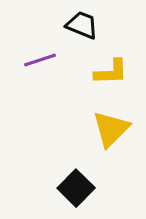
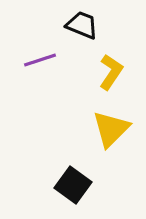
yellow L-shape: rotated 54 degrees counterclockwise
black square: moved 3 px left, 3 px up; rotated 9 degrees counterclockwise
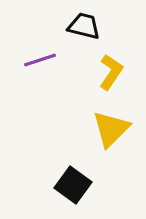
black trapezoid: moved 2 px right, 1 px down; rotated 8 degrees counterclockwise
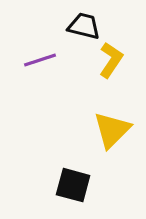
yellow L-shape: moved 12 px up
yellow triangle: moved 1 px right, 1 px down
black square: rotated 21 degrees counterclockwise
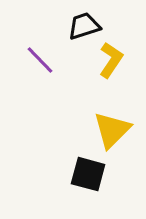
black trapezoid: rotated 32 degrees counterclockwise
purple line: rotated 64 degrees clockwise
black square: moved 15 px right, 11 px up
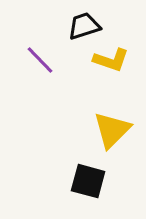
yellow L-shape: rotated 75 degrees clockwise
black square: moved 7 px down
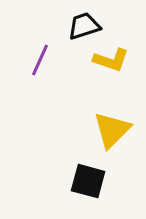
purple line: rotated 68 degrees clockwise
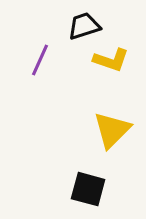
black square: moved 8 px down
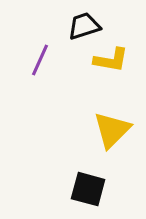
yellow L-shape: rotated 9 degrees counterclockwise
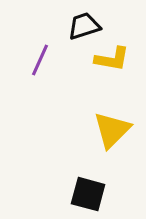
yellow L-shape: moved 1 px right, 1 px up
black square: moved 5 px down
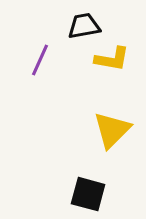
black trapezoid: rotated 8 degrees clockwise
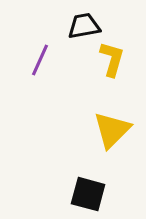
yellow L-shape: rotated 84 degrees counterclockwise
